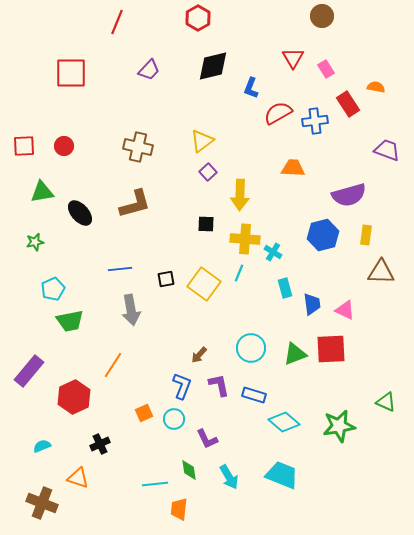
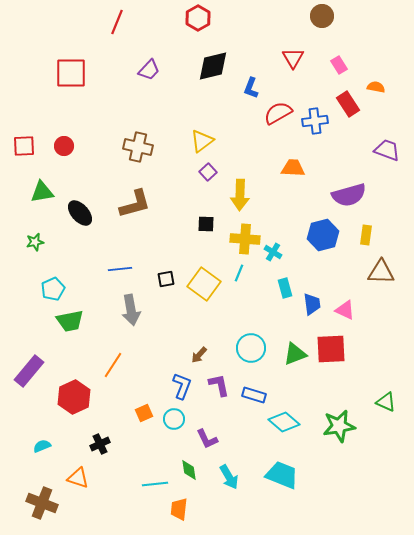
pink rectangle at (326, 69): moved 13 px right, 4 px up
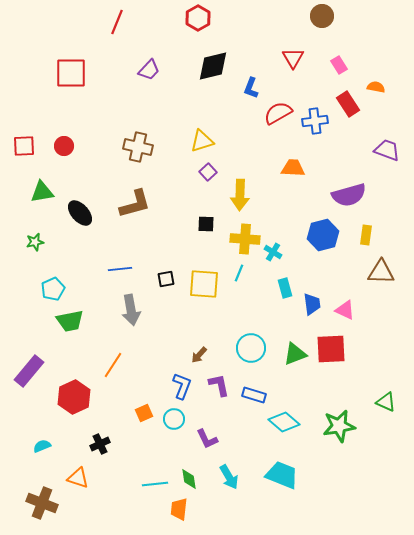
yellow triangle at (202, 141): rotated 20 degrees clockwise
yellow square at (204, 284): rotated 32 degrees counterclockwise
green diamond at (189, 470): moved 9 px down
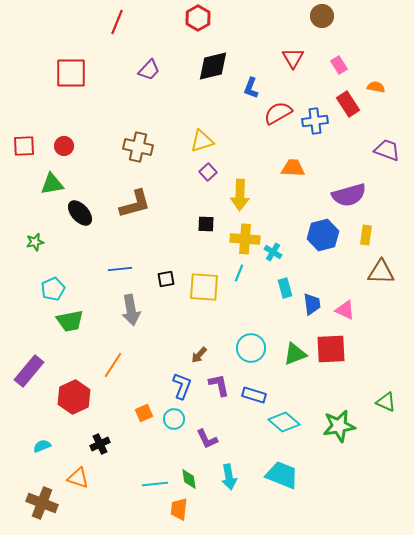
green triangle at (42, 192): moved 10 px right, 8 px up
yellow square at (204, 284): moved 3 px down
cyan arrow at (229, 477): rotated 20 degrees clockwise
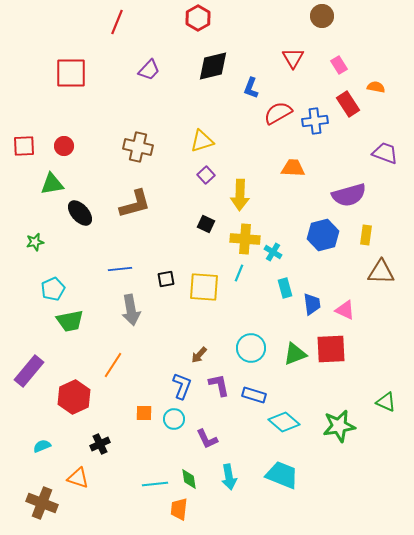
purple trapezoid at (387, 150): moved 2 px left, 3 px down
purple square at (208, 172): moved 2 px left, 3 px down
black square at (206, 224): rotated 24 degrees clockwise
orange square at (144, 413): rotated 24 degrees clockwise
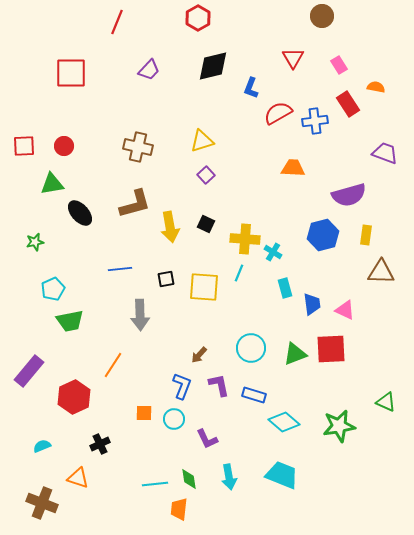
yellow arrow at (240, 195): moved 70 px left, 32 px down; rotated 12 degrees counterclockwise
gray arrow at (131, 310): moved 9 px right, 5 px down; rotated 8 degrees clockwise
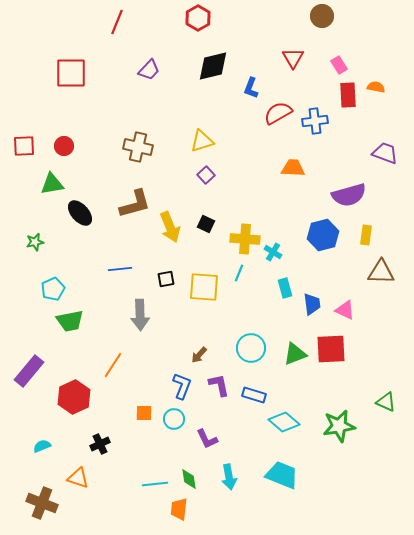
red rectangle at (348, 104): moved 9 px up; rotated 30 degrees clockwise
yellow arrow at (170, 227): rotated 12 degrees counterclockwise
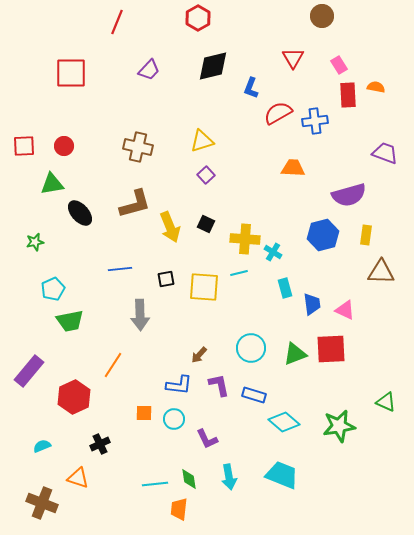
cyan line at (239, 273): rotated 54 degrees clockwise
blue L-shape at (182, 386): moved 3 px left, 1 px up; rotated 76 degrees clockwise
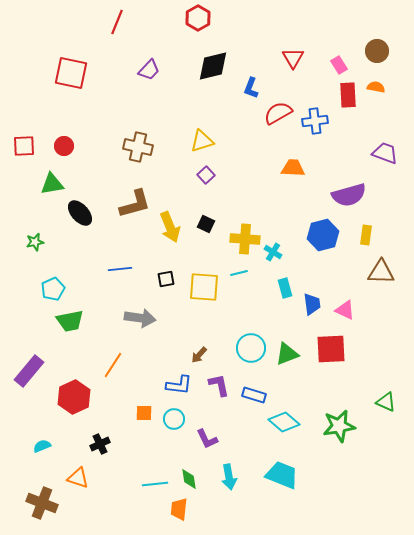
brown circle at (322, 16): moved 55 px right, 35 px down
red square at (71, 73): rotated 12 degrees clockwise
gray arrow at (140, 315): moved 3 px down; rotated 80 degrees counterclockwise
green triangle at (295, 354): moved 8 px left
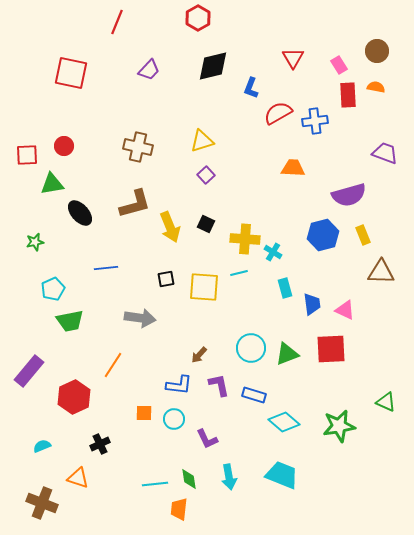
red square at (24, 146): moved 3 px right, 9 px down
yellow rectangle at (366, 235): moved 3 px left; rotated 30 degrees counterclockwise
blue line at (120, 269): moved 14 px left, 1 px up
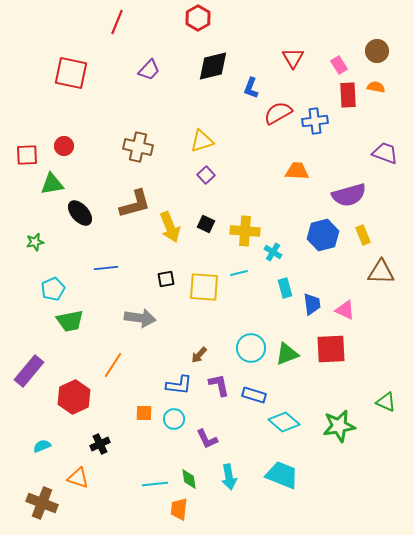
orange trapezoid at (293, 168): moved 4 px right, 3 px down
yellow cross at (245, 239): moved 8 px up
